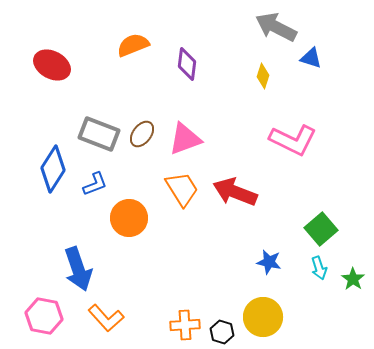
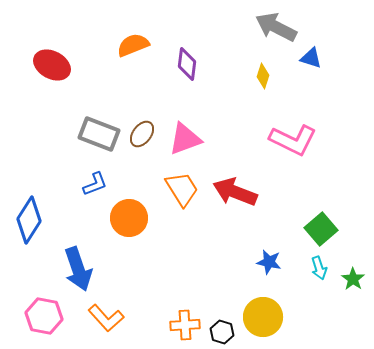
blue diamond: moved 24 px left, 51 px down
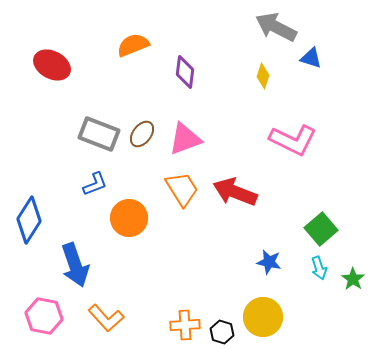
purple diamond: moved 2 px left, 8 px down
blue arrow: moved 3 px left, 4 px up
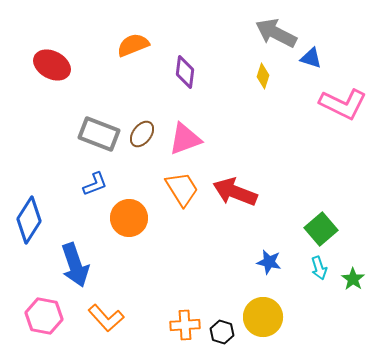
gray arrow: moved 6 px down
pink L-shape: moved 50 px right, 36 px up
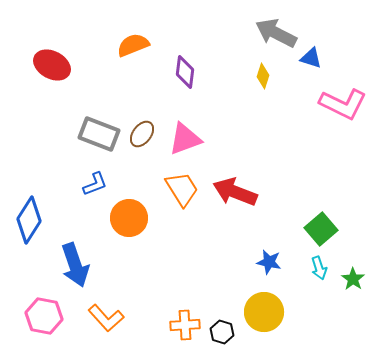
yellow circle: moved 1 px right, 5 px up
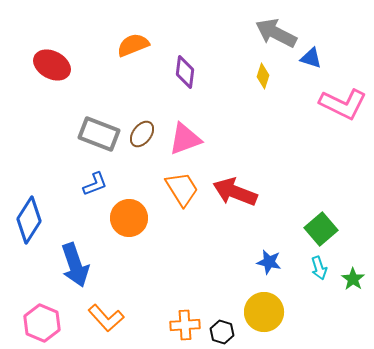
pink hexagon: moved 2 px left, 7 px down; rotated 12 degrees clockwise
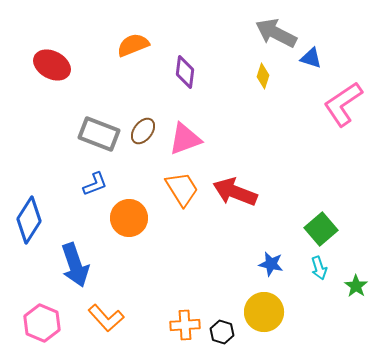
pink L-shape: rotated 120 degrees clockwise
brown ellipse: moved 1 px right, 3 px up
blue star: moved 2 px right, 2 px down
green star: moved 3 px right, 7 px down
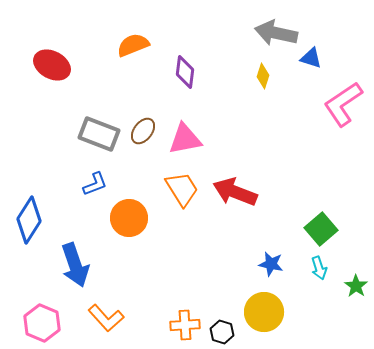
gray arrow: rotated 15 degrees counterclockwise
pink triangle: rotated 9 degrees clockwise
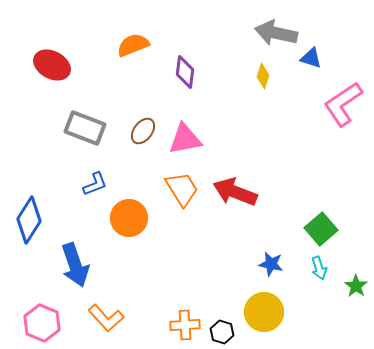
gray rectangle: moved 14 px left, 6 px up
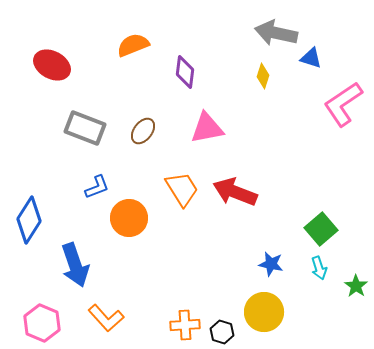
pink triangle: moved 22 px right, 11 px up
blue L-shape: moved 2 px right, 3 px down
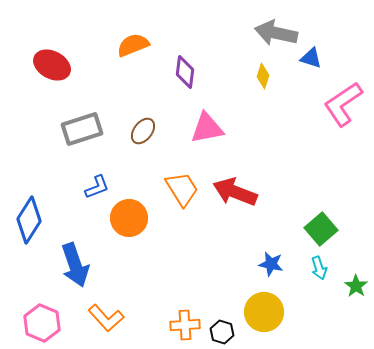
gray rectangle: moved 3 px left, 1 px down; rotated 39 degrees counterclockwise
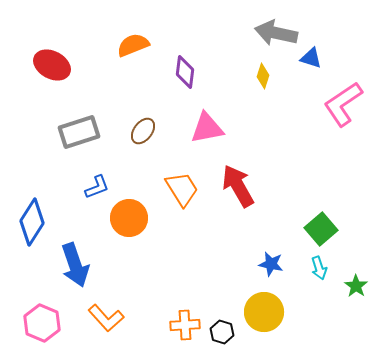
gray rectangle: moved 3 px left, 3 px down
red arrow: moved 3 px right, 6 px up; rotated 39 degrees clockwise
blue diamond: moved 3 px right, 2 px down
